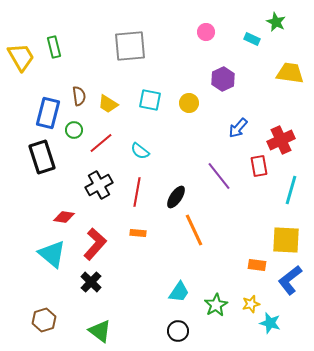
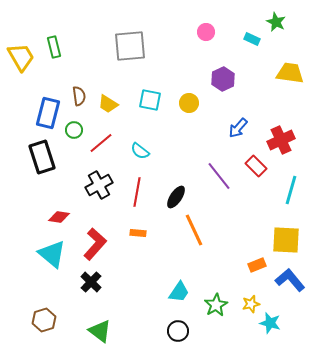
red rectangle at (259, 166): moved 3 px left; rotated 35 degrees counterclockwise
red diamond at (64, 217): moved 5 px left
orange rectangle at (257, 265): rotated 30 degrees counterclockwise
blue L-shape at (290, 280): rotated 88 degrees clockwise
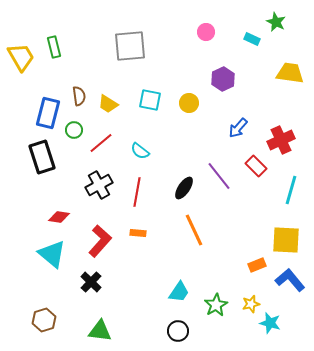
black ellipse at (176, 197): moved 8 px right, 9 px up
red L-shape at (95, 244): moved 5 px right, 3 px up
green triangle at (100, 331): rotated 30 degrees counterclockwise
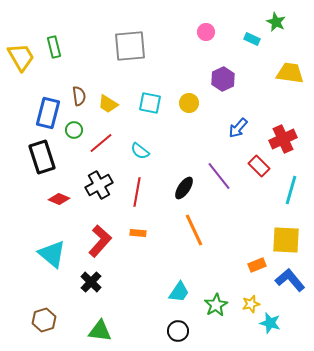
cyan square at (150, 100): moved 3 px down
red cross at (281, 140): moved 2 px right, 1 px up
red rectangle at (256, 166): moved 3 px right
red diamond at (59, 217): moved 18 px up; rotated 15 degrees clockwise
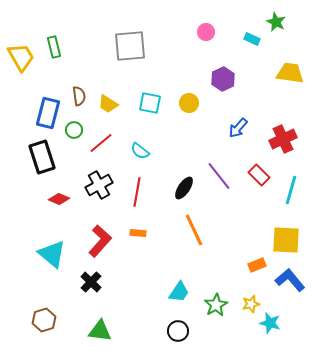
red rectangle at (259, 166): moved 9 px down
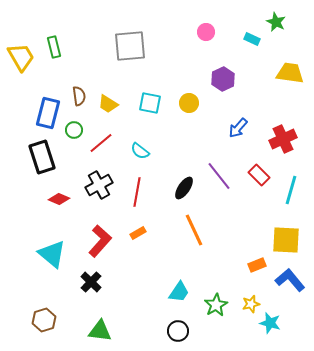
orange rectangle at (138, 233): rotated 35 degrees counterclockwise
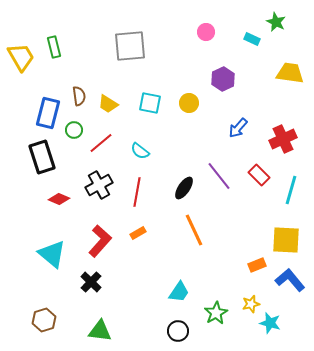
green star at (216, 305): moved 8 px down
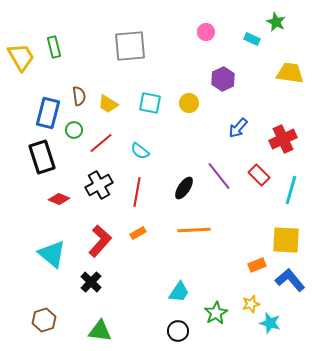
orange line at (194, 230): rotated 68 degrees counterclockwise
